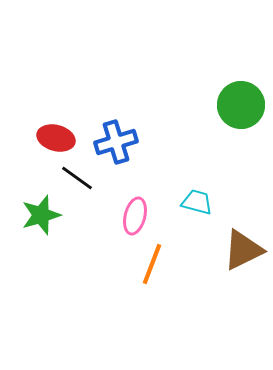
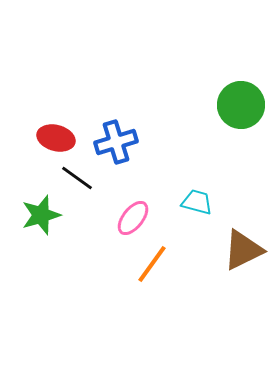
pink ellipse: moved 2 px left, 2 px down; rotated 24 degrees clockwise
orange line: rotated 15 degrees clockwise
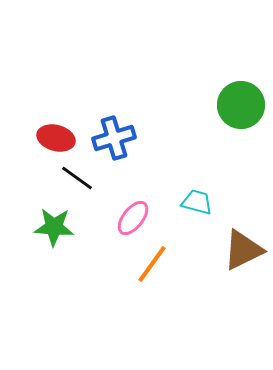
blue cross: moved 2 px left, 4 px up
green star: moved 13 px right, 12 px down; rotated 21 degrees clockwise
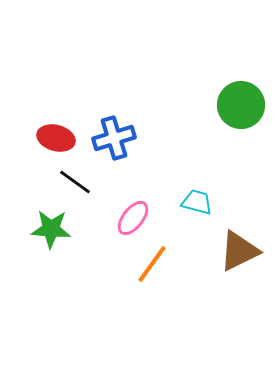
black line: moved 2 px left, 4 px down
green star: moved 3 px left, 2 px down
brown triangle: moved 4 px left, 1 px down
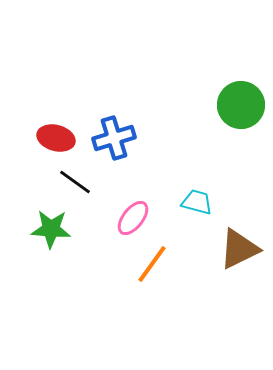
brown triangle: moved 2 px up
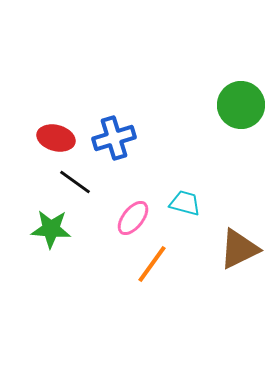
cyan trapezoid: moved 12 px left, 1 px down
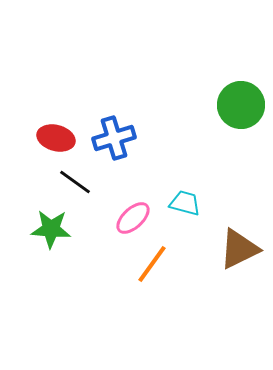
pink ellipse: rotated 9 degrees clockwise
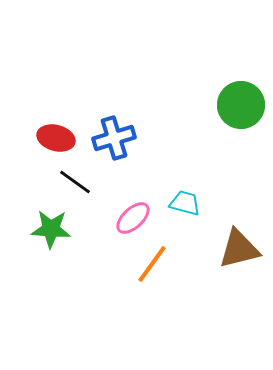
brown triangle: rotated 12 degrees clockwise
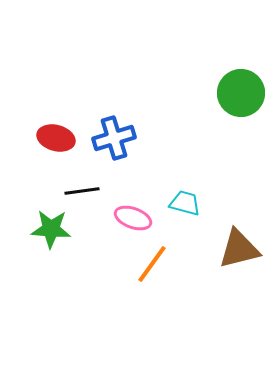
green circle: moved 12 px up
black line: moved 7 px right, 9 px down; rotated 44 degrees counterclockwise
pink ellipse: rotated 63 degrees clockwise
